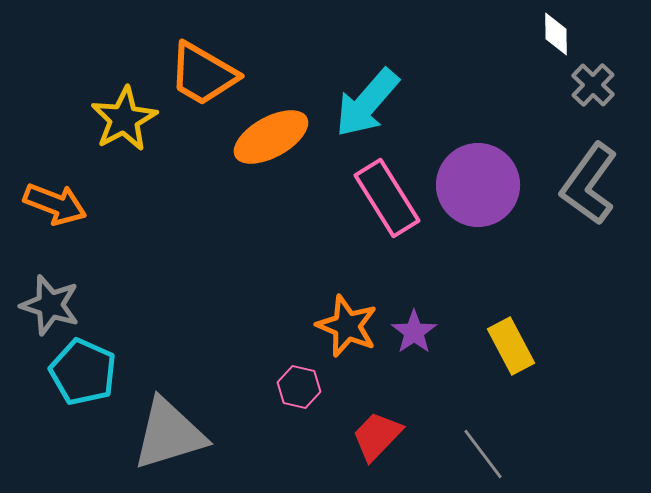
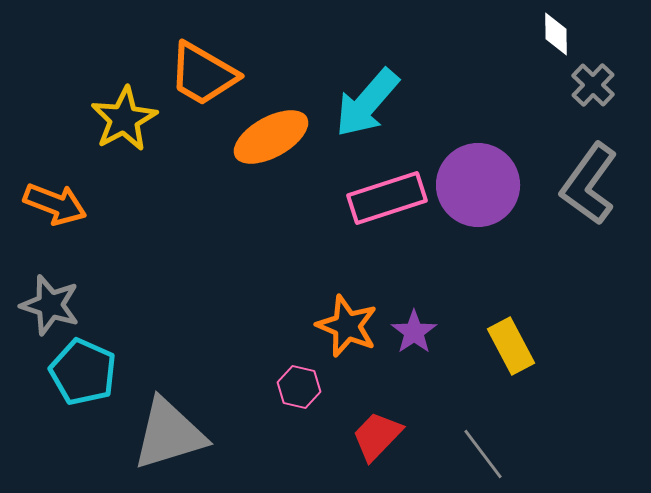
pink rectangle: rotated 76 degrees counterclockwise
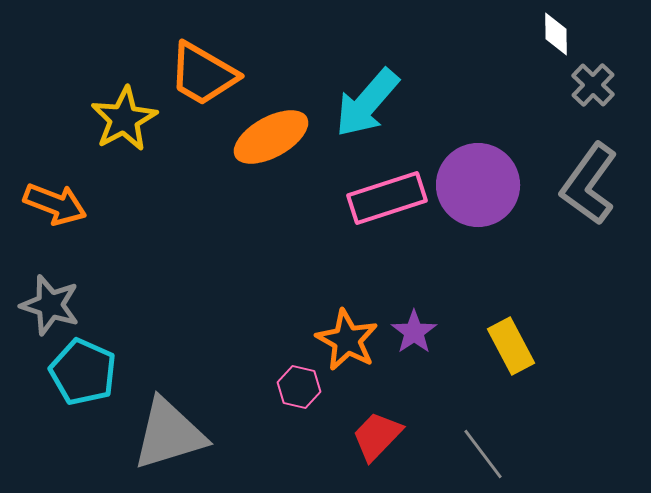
orange star: moved 14 px down; rotated 6 degrees clockwise
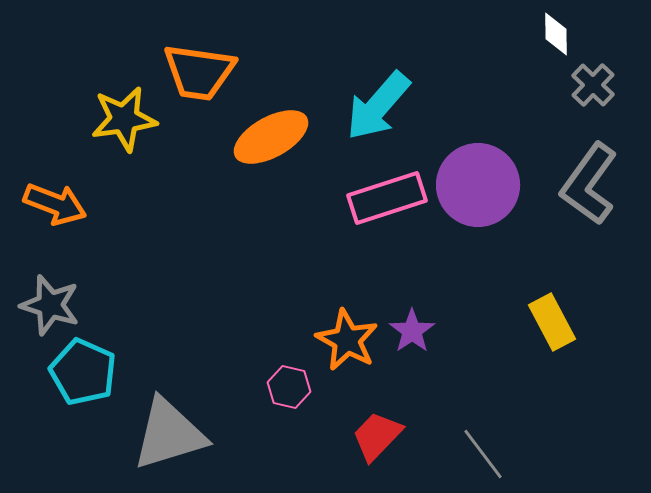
orange trapezoid: moved 4 px left, 2 px up; rotated 22 degrees counterclockwise
cyan arrow: moved 11 px right, 3 px down
yellow star: rotated 20 degrees clockwise
purple star: moved 2 px left, 1 px up
yellow rectangle: moved 41 px right, 24 px up
pink hexagon: moved 10 px left
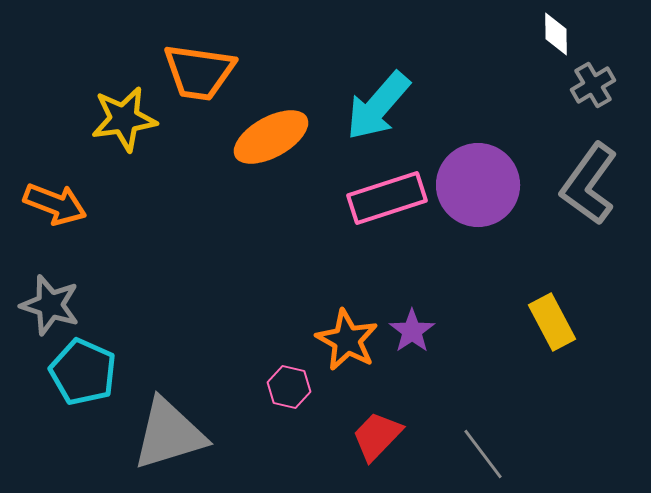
gray cross: rotated 15 degrees clockwise
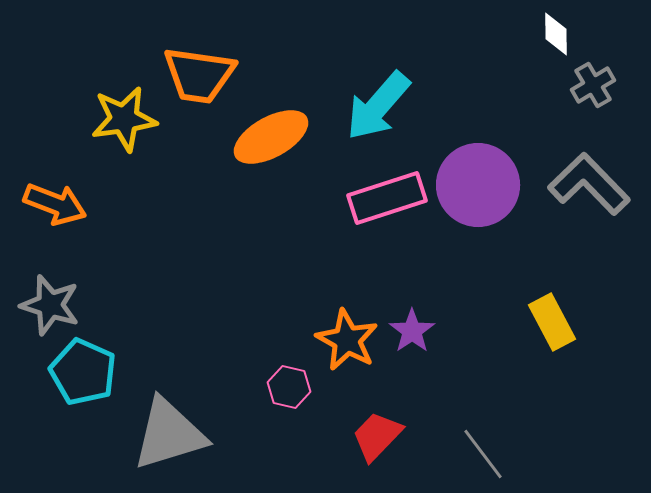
orange trapezoid: moved 3 px down
gray L-shape: rotated 100 degrees clockwise
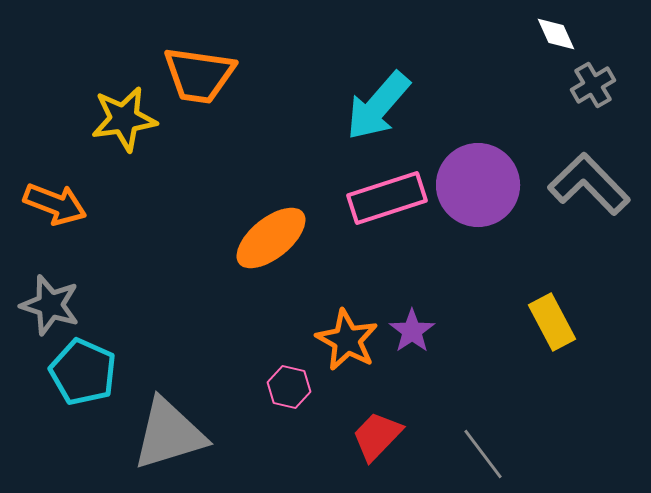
white diamond: rotated 24 degrees counterclockwise
orange ellipse: moved 101 px down; rotated 10 degrees counterclockwise
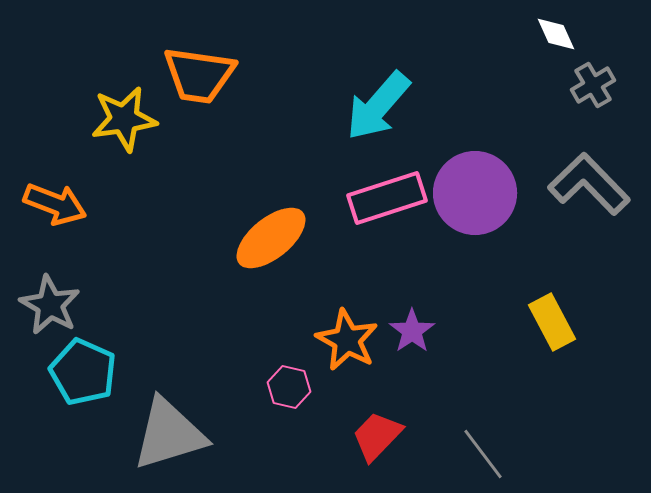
purple circle: moved 3 px left, 8 px down
gray star: rotated 12 degrees clockwise
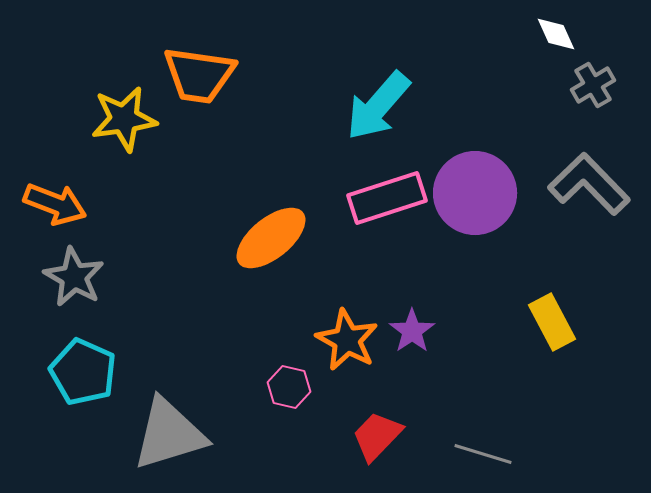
gray star: moved 24 px right, 28 px up
gray line: rotated 36 degrees counterclockwise
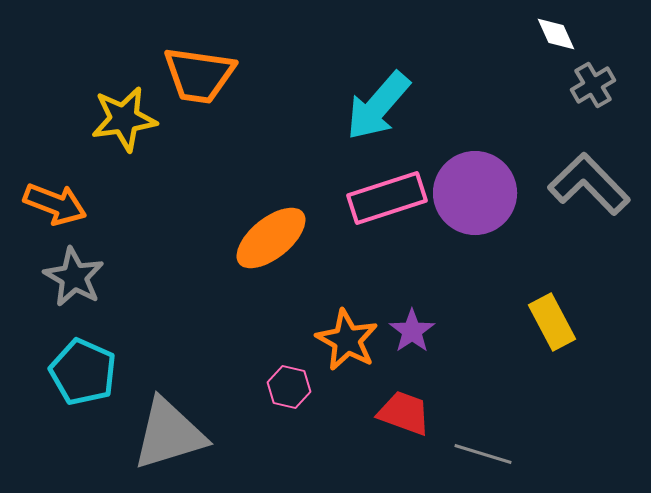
red trapezoid: moved 27 px right, 23 px up; rotated 66 degrees clockwise
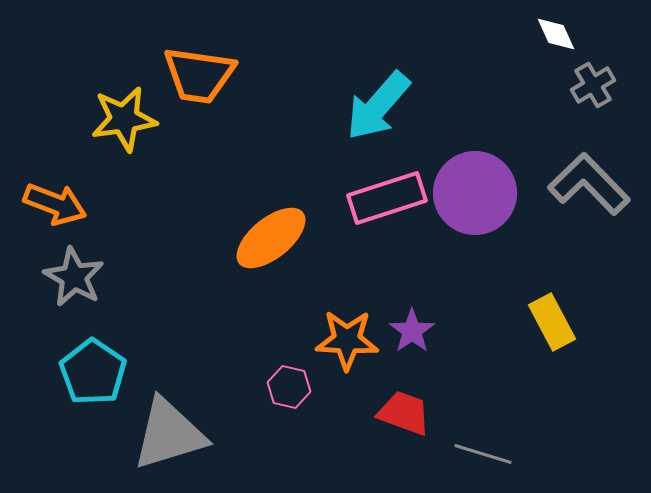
orange star: rotated 26 degrees counterclockwise
cyan pentagon: moved 10 px right; rotated 10 degrees clockwise
